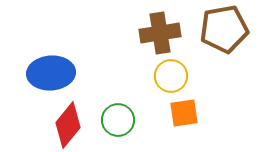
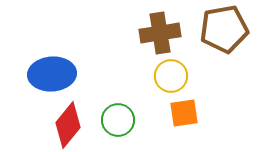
blue ellipse: moved 1 px right, 1 px down
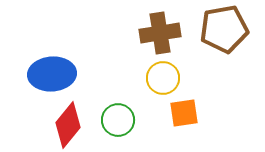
yellow circle: moved 8 px left, 2 px down
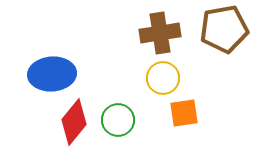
red diamond: moved 6 px right, 3 px up
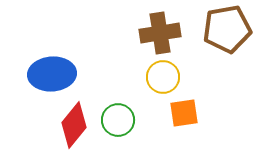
brown pentagon: moved 3 px right
yellow circle: moved 1 px up
red diamond: moved 3 px down
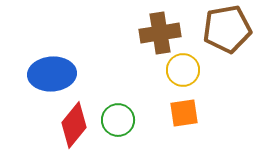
yellow circle: moved 20 px right, 7 px up
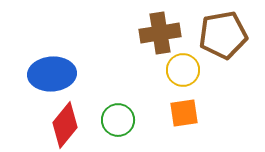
brown pentagon: moved 4 px left, 6 px down
red diamond: moved 9 px left
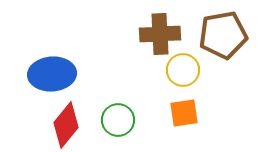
brown cross: moved 1 px down; rotated 6 degrees clockwise
red diamond: moved 1 px right
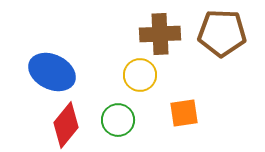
brown pentagon: moved 1 px left, 2 px up; rotated 12 degrees clockwise
yellow circle: moved 43 px left, 5 px down
blue ellipse: moved 2 px up; rotated 30 degrees clockwise
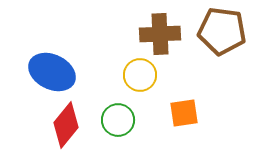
brown pentagon: moved 2 px up; rotated 6 degrees clockwise
